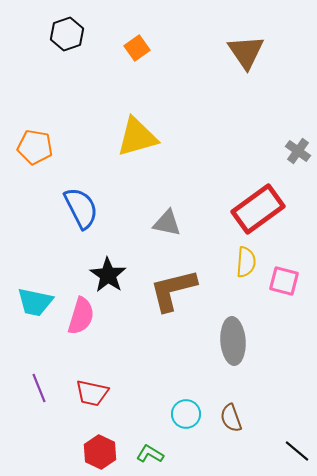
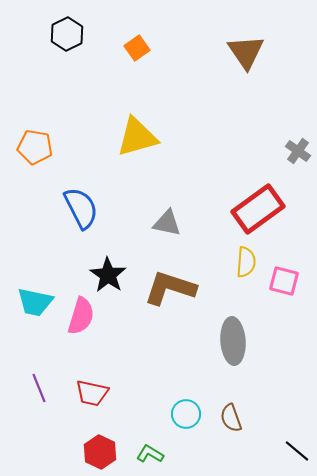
black hexagon: rotated 8 degrees counterclockwise
brown L-shape: moved 3 px left, 2 px up; rotated 32 degrees clockwise
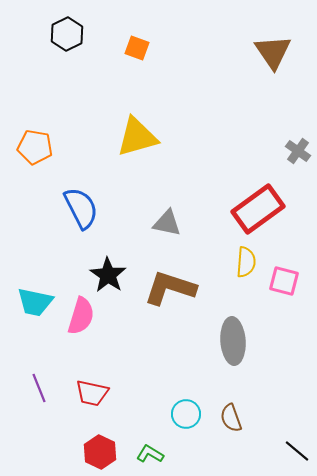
orange square: rotated 35 degrees counterclockwise
brown triangle: moved 27 px right
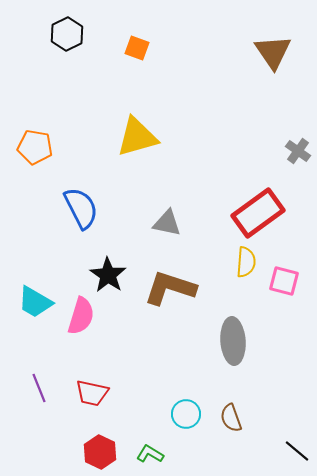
red rectangle: moved 4 px down
cyan trapezoid: rotated 18 degrees clockwise
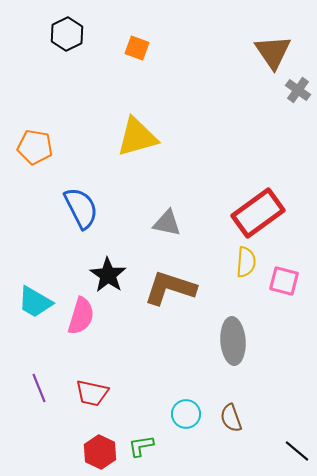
gray cross: moved 61 px up
green L-shape: moved 9 px left, 8 px up; rotated 40 degrees counterclockwise
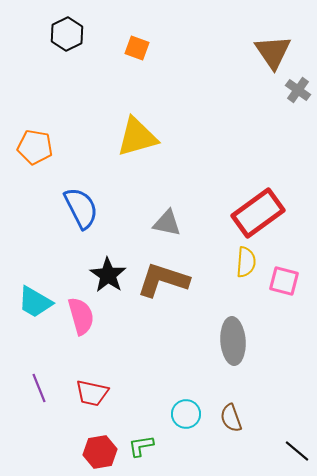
brown L-shape: moved 7 px left, 8 px up
pink semicircle: rotated 33 degrees counterclockwise
red hexagon: rotated 24 degrees clockwise
